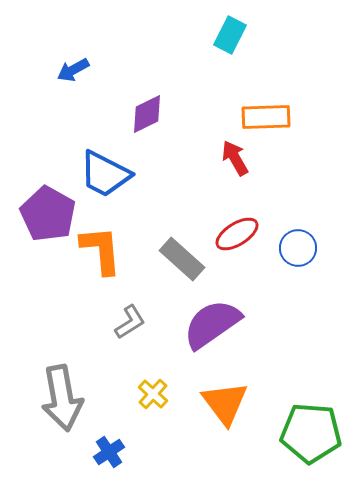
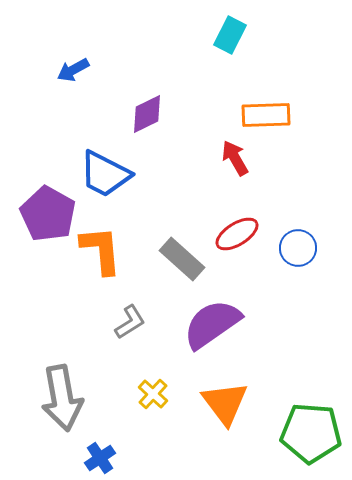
orange rectangle: moved 2 px up
blue cross: moved 9 px left, 6 px down
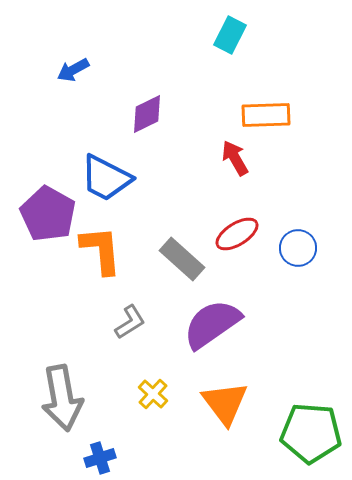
blue trapezoid: moved 1 px right, 4 px down
blue cross: rotated 16 degrees clockwise
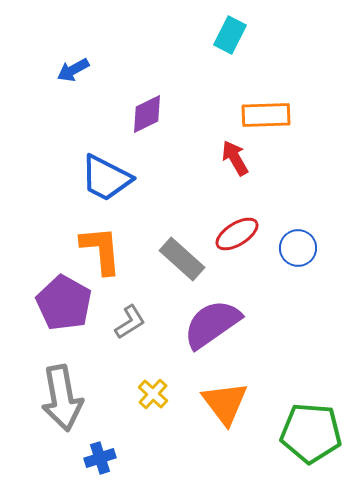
purple pentagon: moved 16 px right, 89 px down
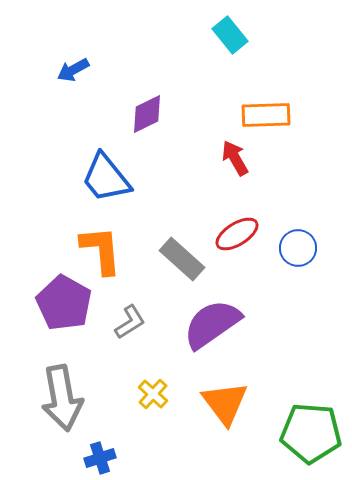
cyan rectangle: rotated 66 degrees counterclockwise
blue trapezoid: rotated 24 degrees clockwise
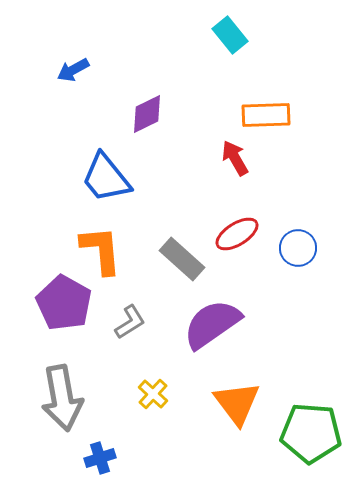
orange triangle: moved 12 px right
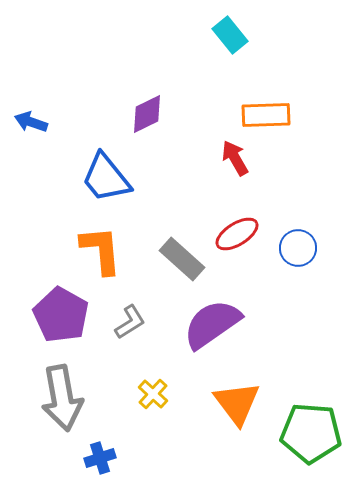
blue arrow: moved 42 px left, 52 px down; rotated 48 degrees clockwise
purple pentagon: moved 3 px left, 12 px down
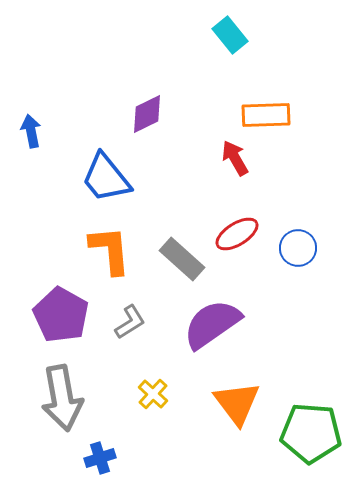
blue arrow: moved 9 px down; rotated 60 degrees clockwise
orange L-shape: moved 9 px right
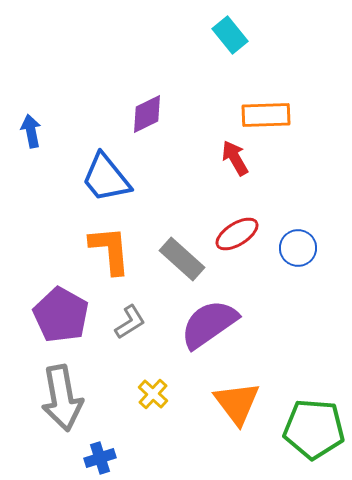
purple semicircle: moved 3 px left
green pentagon: moved 3 px right, 4 px up
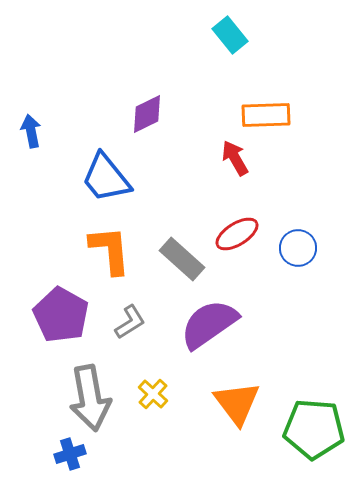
gray arrow: moved 28 px right
blue cross: moved 30 px left, 4 px up
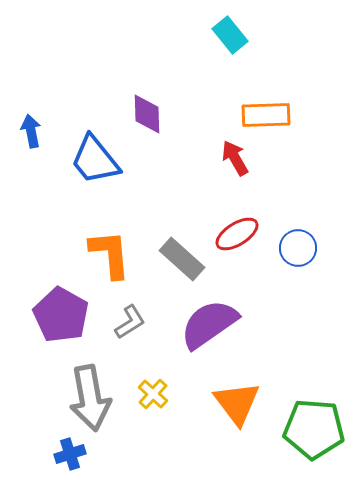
purple diamond: rotated 66 degrees counterclockwise
blue trapezoid: moved 11 px left, 18 px up
orange L-shape: moved 4 px down
